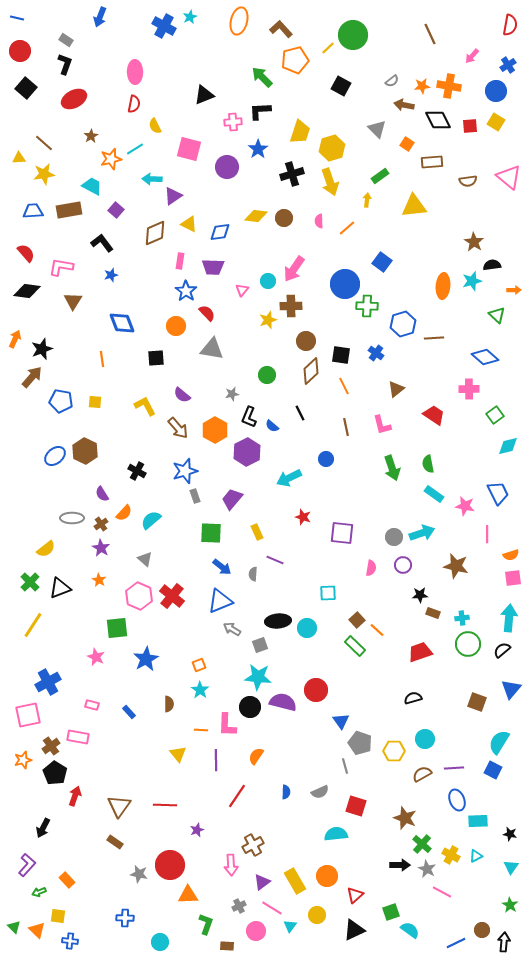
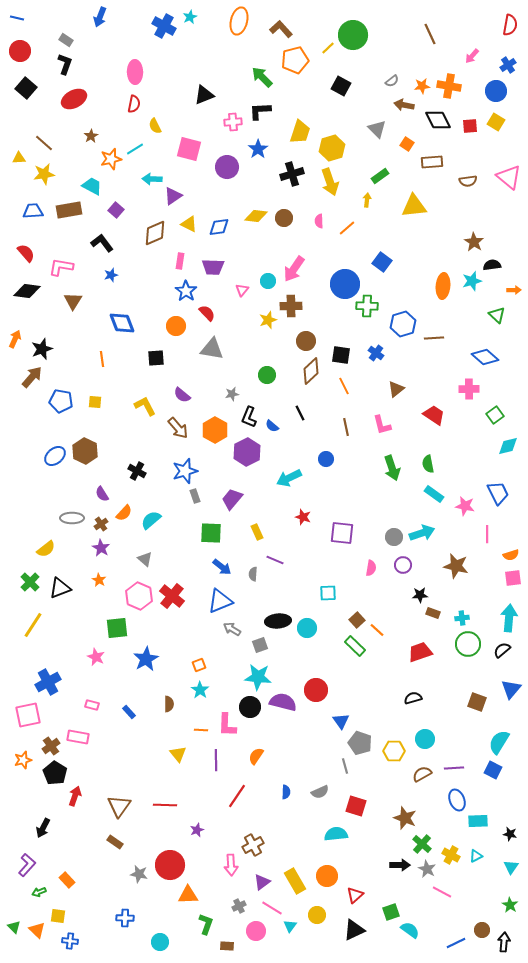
blue diamond at (220, 232): moved 1 px left, 5 px up
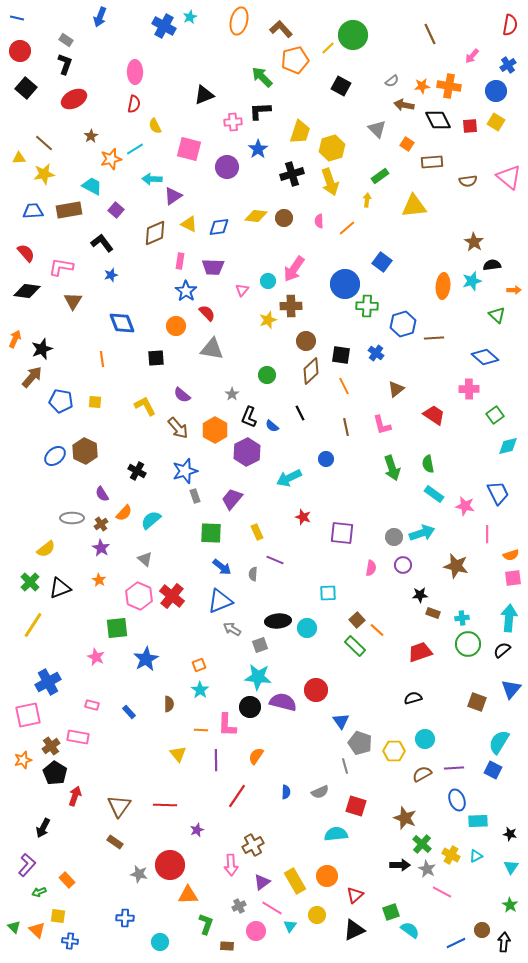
gray star at (232, 394): rotated 24 degrees counterclockwise
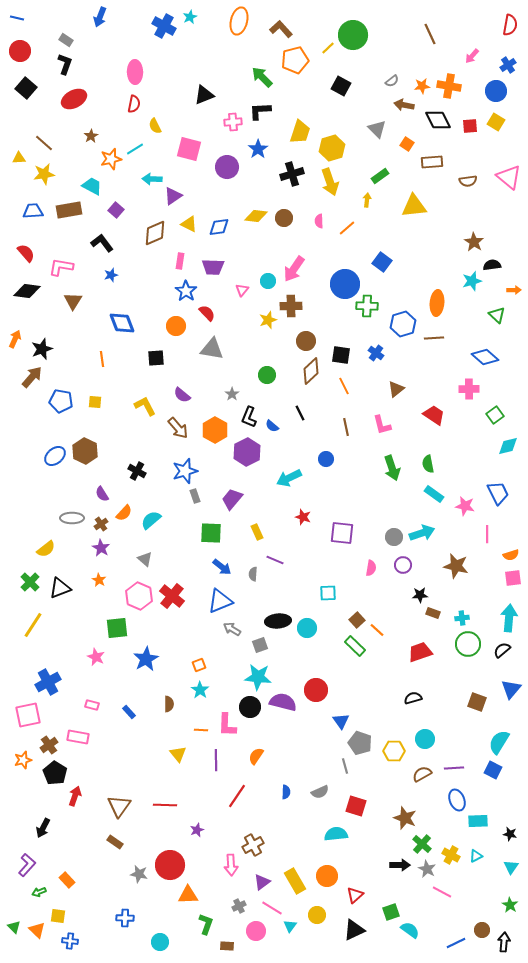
orange ellipse at (443, 286): moved 6 px left, 17 px down
brown cross at (51, 746): moved 2 px left, 1 px up
